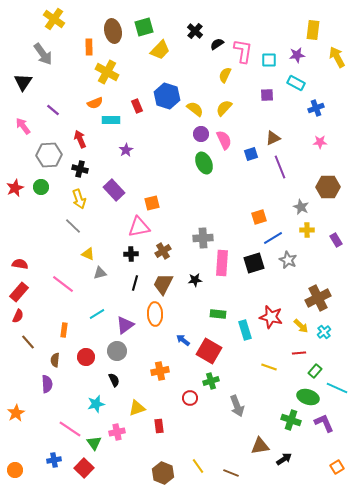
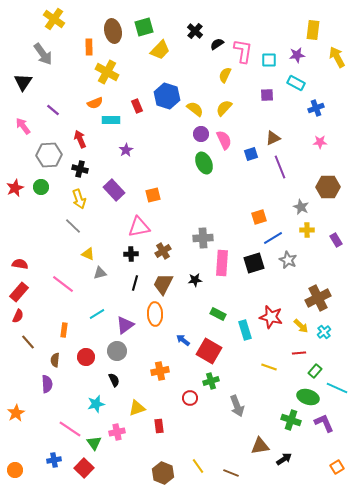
orange square at (152, 203): moved 1 px right, 8 px up
green rectangle at (218, 314): rotated 21 degrees clockwise
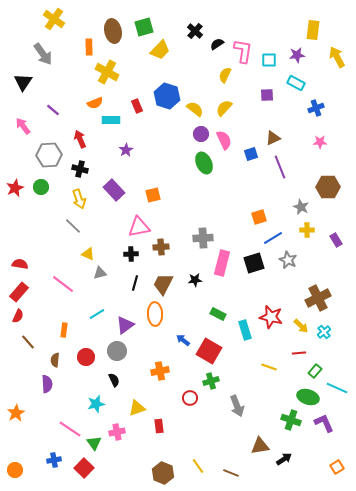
brown cross at (163, 251): moved 2 px left, 4 px up; rotated 28 degrees clockwise
pink rectangle at (222, 263): rotated 10 degrees clockwise
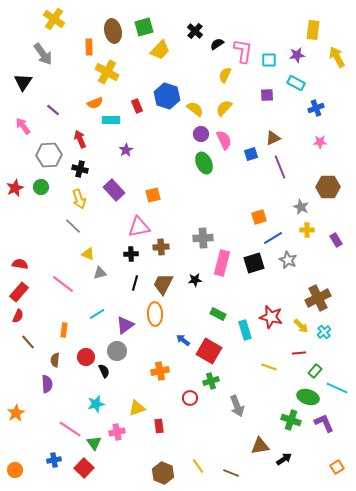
black semicircle at (114, 380): moved 10 px left, 9 px up
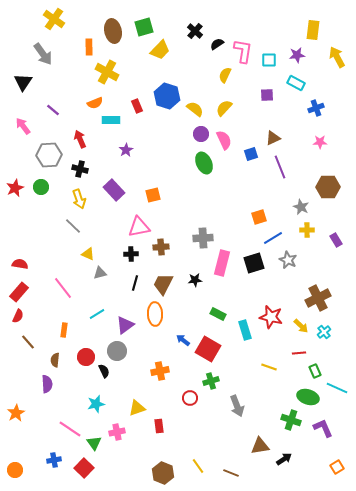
pink line at (63, 284): moved 4 px down; rotated 15 degrees clockwise
red square at (209, 351): moved 1 px left, 2 px up
green rectangle at (315, 371): rotated 64 degrees counterclockwise
purple L-shape at (324, 423): moved 1 px left, 5 px down
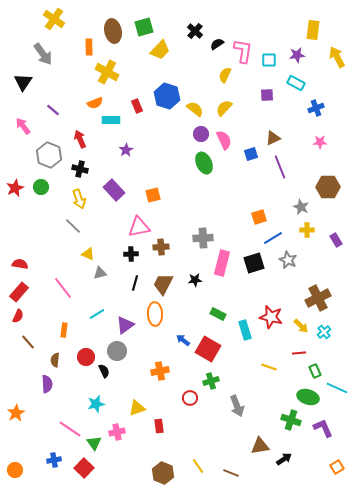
gray hexagon at (49, 155): rotated 25 degrees clockwise
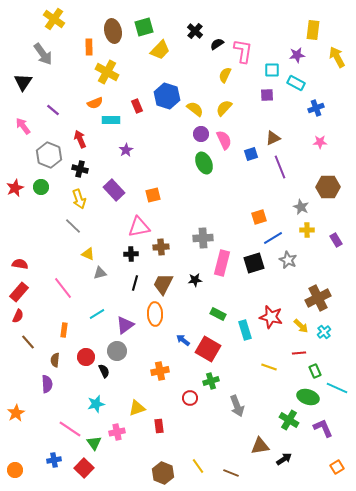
cyan square at (269, 60): moved 3 px right, 10 px down
green cross at (291, 420): moved 2 px left; rotated 12 degrees clockwise
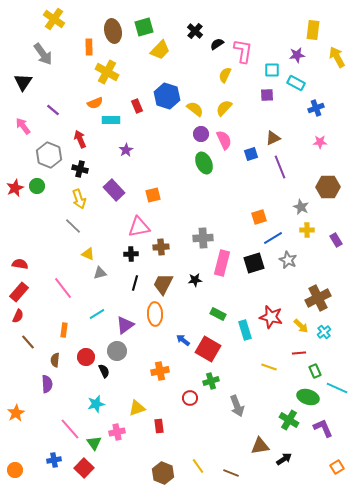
green circle at (41, 187): moved 4 px left, 1 px up
pink line at (70, 429): rotated 15 degrees clockwise
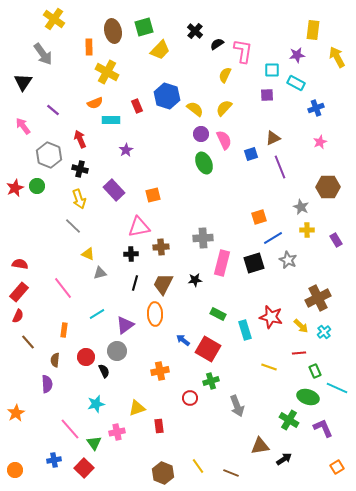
pink star at (320, 142): rotated 24 degrees counterclockwise
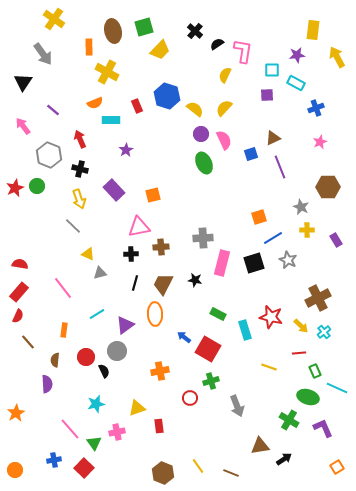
black star at (195, 280): rotated 16 degrees clockwise
blue arrow at (183, 340): moved 1 px right, 3 px up
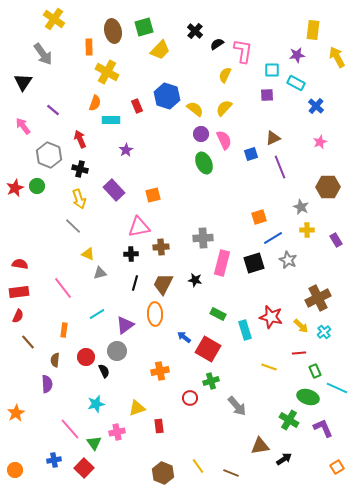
orange semicircle at (95, 103): rotated 49 degrees counterclockwise
blue cross at (316, 108): moved 2 px up; rotated 28 degrees counterclockwise
red rectangle at (19, 292): rotated 42 degrees clockwise
gray arrow at (237, 406): rotated 20 degrees counterclockwise
